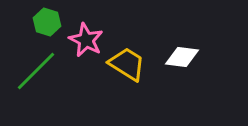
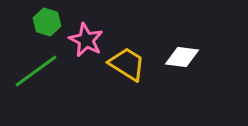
green line: rotated 9 degrees clockwise
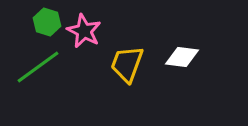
pink star: moved 2 px left, 9 px up
yellow trapezoid: rotated 102 degrees counterclockwise
green line: moved 2 px right, 4 px up
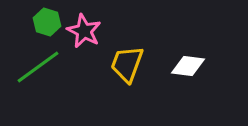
white diamond: moved 6 px right, 9 px down
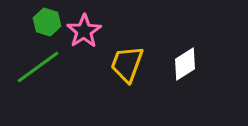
pink star: rotated 12 degrees clockwise
white diamond: moved 3 px left, 2 px up; rotated 40 degrees counterclockwise
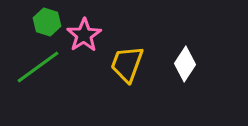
pink star: moved 4 px down
white diamond: rotated 24 degrees counterclockwise
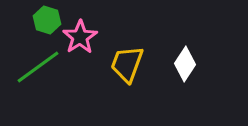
green hexagon: moved 2 px up
pink star: moved 4 px left, 2 px down
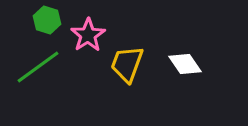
pink star: moved 8 px right, 2 px up
white diamond: rotated 68 degrees counterclockwise
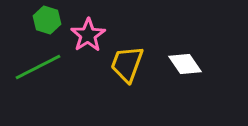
green line: rotated 9 degrees clockwise
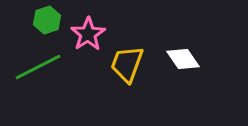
green hexagon: rotated 24 degrees clockwise
pink star: moved 1 px up
white diamond: moved 2 px left, 5 px up
